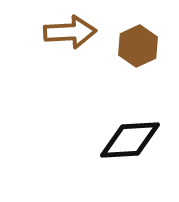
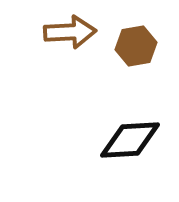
brown hexagon: moved 2 px left; rotated 15 degrees clockwise
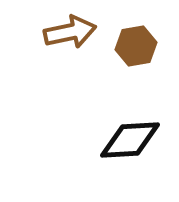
brown arrow: rotated 9 degrees counterclockwise
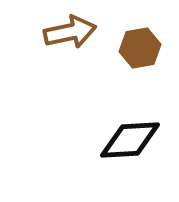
brown hexagon: moved 4 px right, 2 px down
